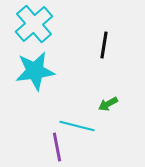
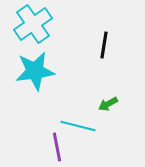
cyan cross: moved 1 px left; rotated 6 degrees clockwise
cyan line: moved 1 px right
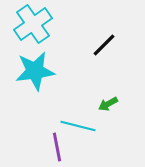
black line: rotated 36 degrees clockwise
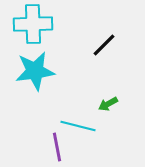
cyan cross: rotated 33 degrees clockwise
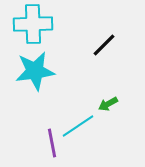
cyan line: rotated 48 degrees counterclockwise
purple line: moved 5 px left, 4 px up
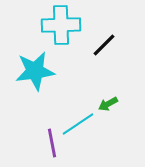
cyan cross: moved 28 px right, 1 px down
cyan line: moved 2 px up
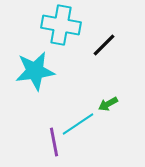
cyan cross: rotated 12 degrees clockwise
purple line: moved 2 px right, 1 px up
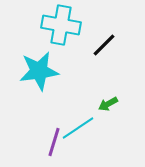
cyan star: moved 4 px right
cyan line: moved 4 px down
purple line: rotated 28 degrees clockwise
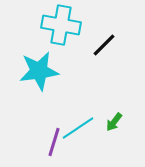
green arrow: moved 6 px right, 18 px down; rotated 24 degrees counterclockwise
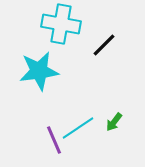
cyan cross: moved 1 px up
purple line: moved 2 px up; rotated 40 degrees counterclockwise
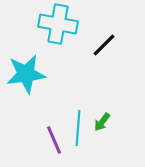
cyan cross: moved 3 px left
cyan star: moved 13 px left, 3 px down
green arrow: moved 12 px left
cyan line: rotated 52 degrees counterclockwise
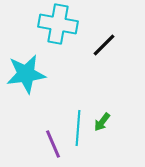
purple line: moved 1 px left, 4 px down
